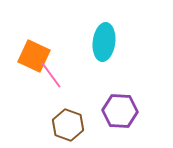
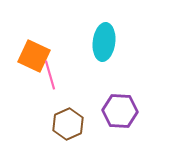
pink line: moved 1 px left; rotated 20 degrees clockwise
brown hexagon: moved 1 px up; rotated 16 degrees clockwise
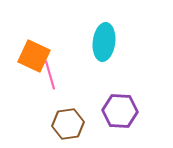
brown hexagon: rotated 16 degrees clockwise
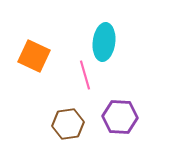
pink line: moved 35 px right
purple hexagon: moved 6 px down
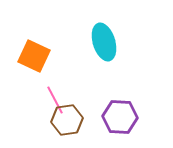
cyan ellipse: rotated 24 degrees counterclockwise
pink line: moved 30 px left, 25 px down; rotated 12 degrees counterclockwise
brown hexagon: moved 1 px left, 4 px up
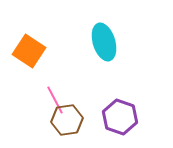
orange square: moved 5 px left, 5 px up; rotated 8 degrees clockwise
purple hexagon: rotated 16 degrees clockwise
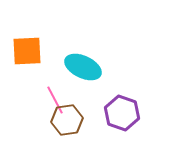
cyan ellipse: moved 21 px left, 25 px down; rotated 48 degrees counterclockwise
orange square: moved 2 px left; rotated 36 degrees counterclockwise
purple hexagon: moved 2 px right, 4 px up
